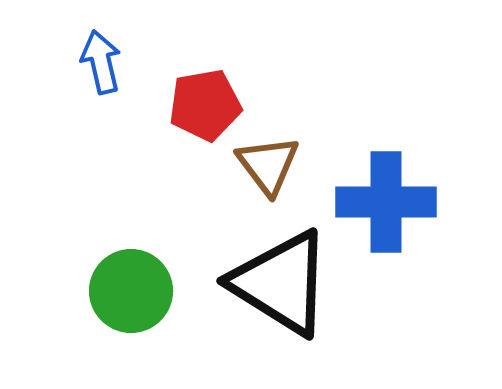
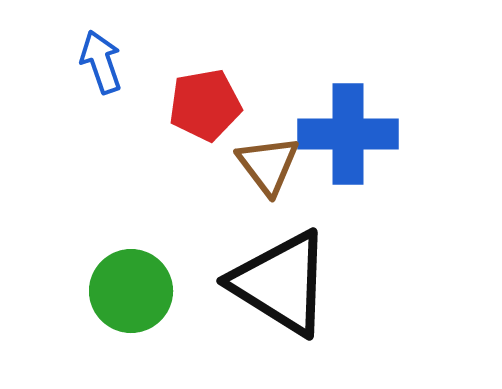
blue arrow: rotated 6 degrees counterclockwise
blue cross: moved 38 px left, 68 px up
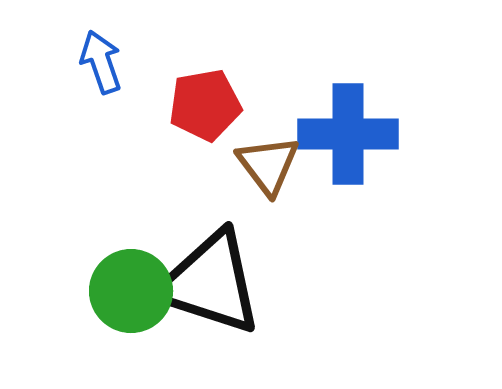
black triangle: moved 71 px left; rotated 14 degrees counterclockwise
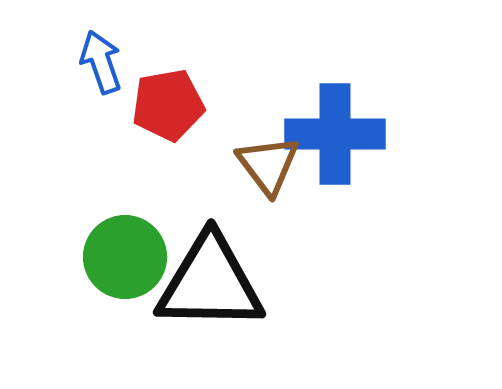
red pentagon: moved 37 px left
blue cross: moved 13 px left
black triangle: rotated 17 degrees counterclockwise
green circle: moved 6 px left, 34 px up
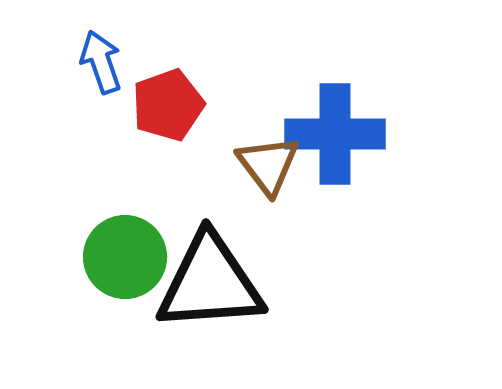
red pentagon: rotated 10 degrees counterclockwise
black triangle: rotated 5 degrees counterclockwise
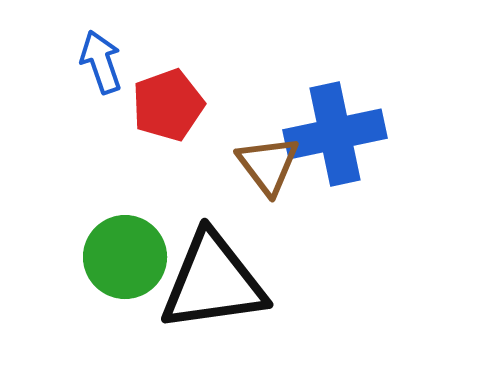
blue cross: rotated 12 degrees counterclockwise
black triangle: moved 3 px right, 1 px up; rotated 4 degrees counterclockwise
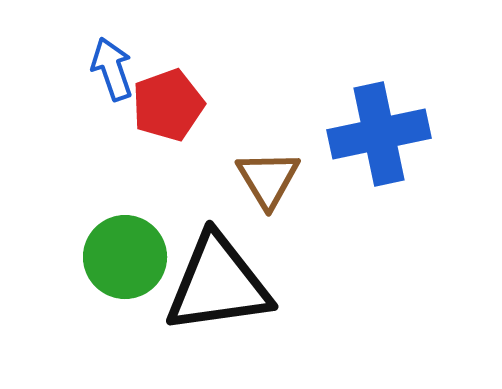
blue arrow: moved 11 px right, 7 px down
blue cross: moved 44 px right
brown triangle: moved 14 px down; rotated 6 degrees clockwise
black triangle: moved 5 px right, 2 px down
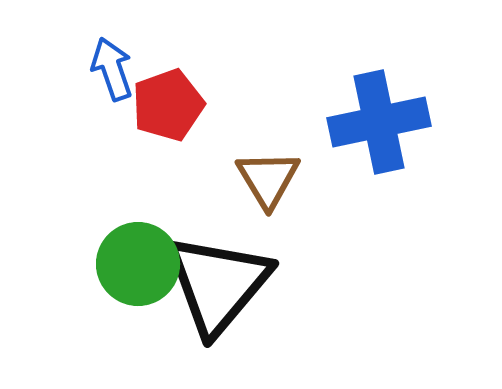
blue cross: moved 12 px up
green circle: moved 13 px right, 7 px down
black triangle: rotated 42 degrees counterclockwise
